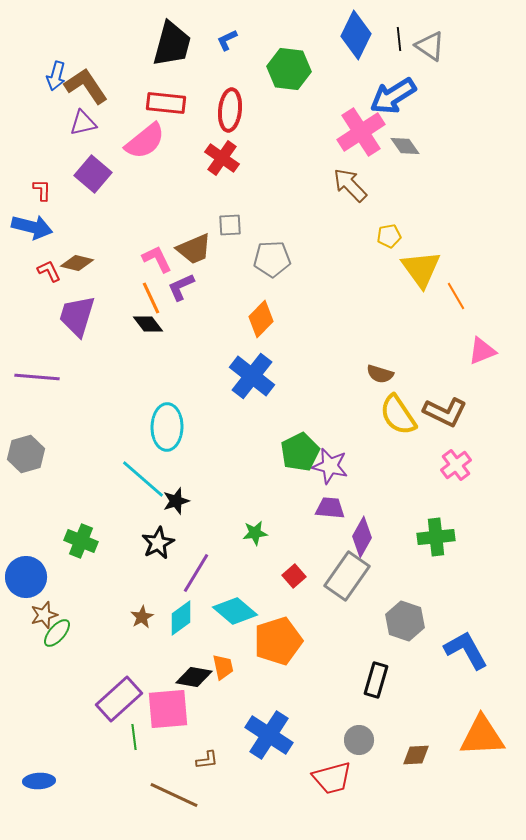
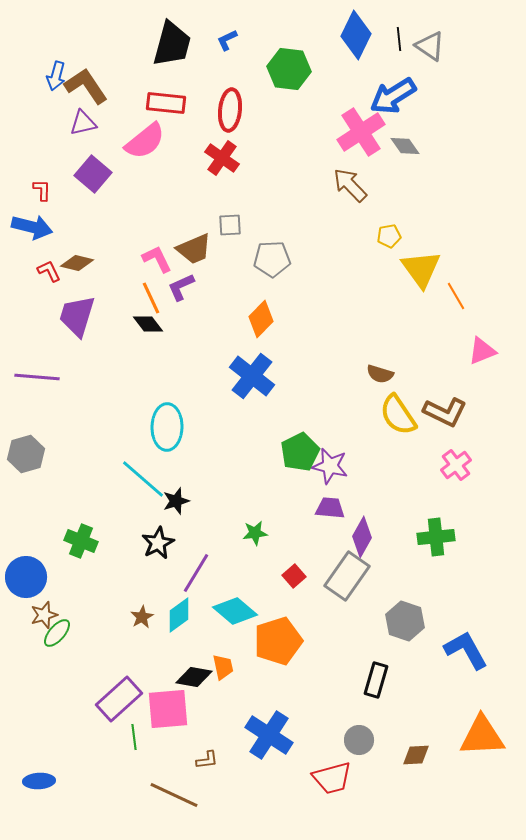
cyan diamond at (181, 618): moved 2 px left, 3 px up
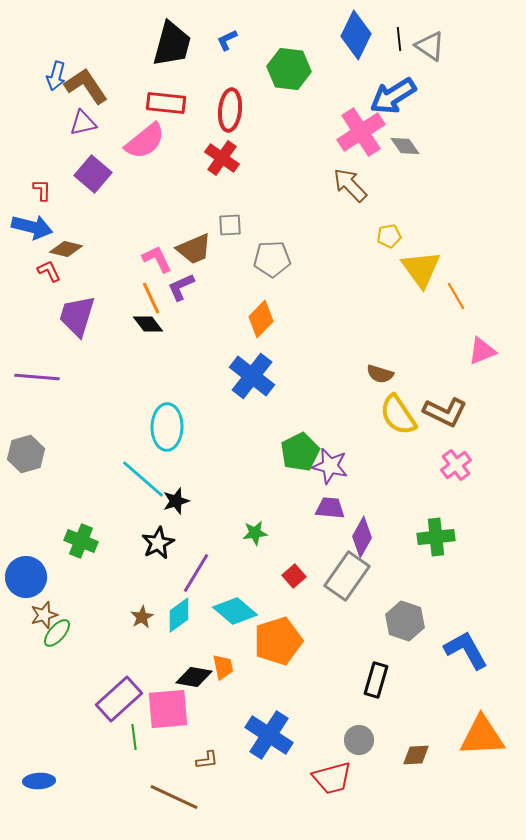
brown diamond at (77, 263): moved 11 px left, 14 px up
brown line at (174, 795): moved 2 px down
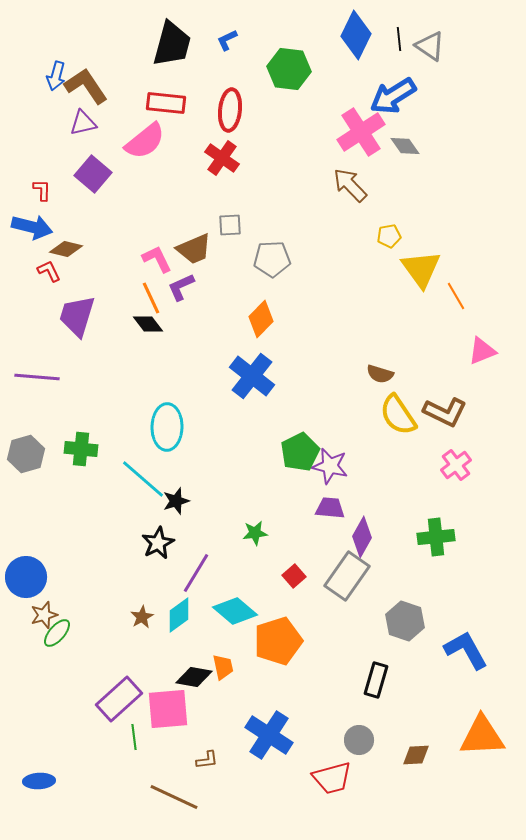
green cross at (81, 541): moved 92 px up; rotated 16 degrees counterclockwise
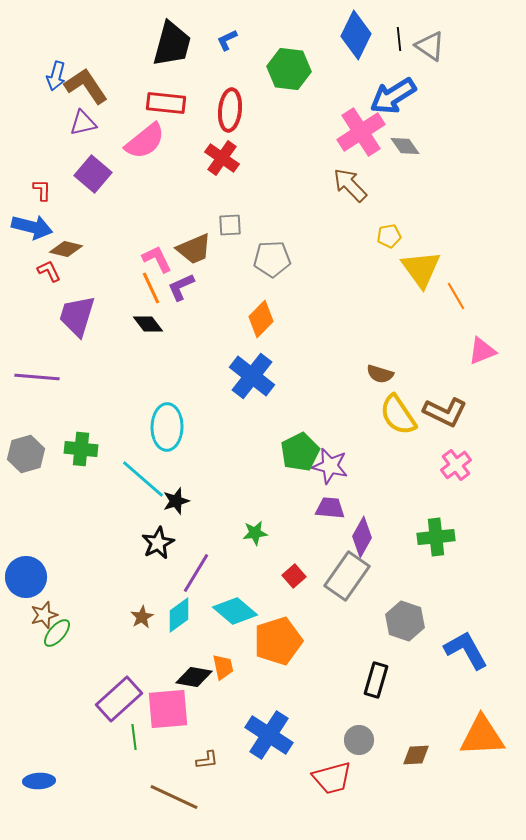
orange line at (151, 298): moved 10 px up
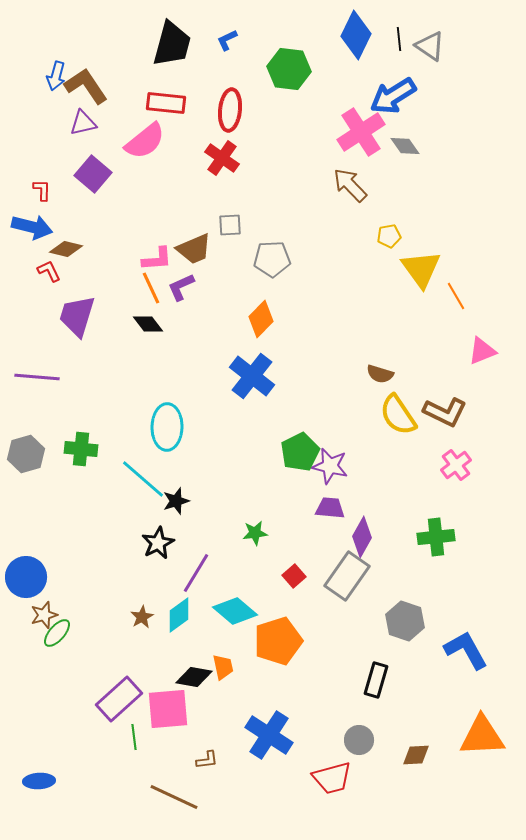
pink L-shape at (157, 259): rotated 112 degrees clockwise
